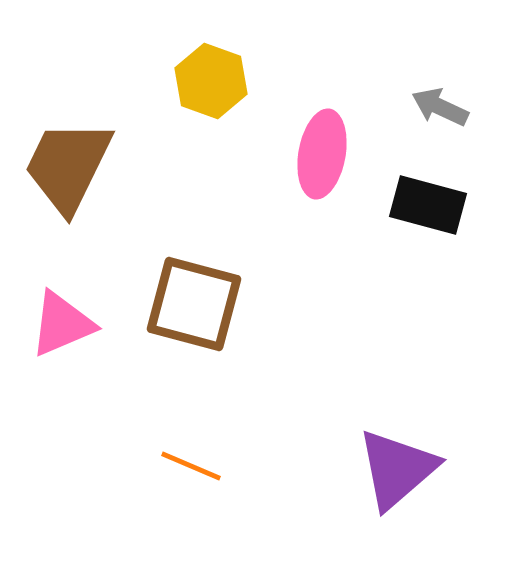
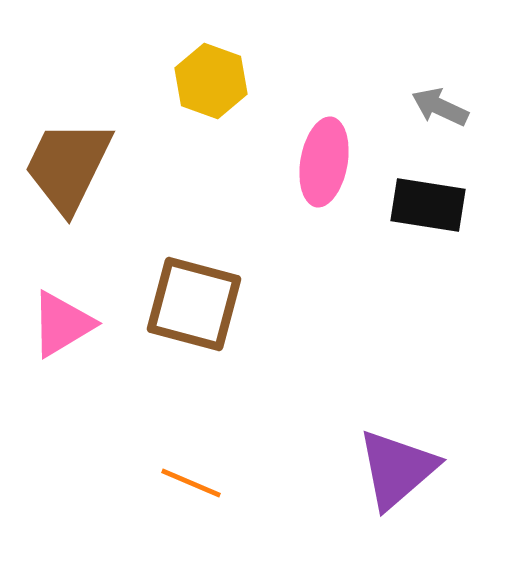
pink ellipse: moved 2 px right, 8 px down
black rectangle: rotated 6 degrees counterclockwise
pink triangle: rotated 8 degrees counterclockwise
orange line: moved 17 px down
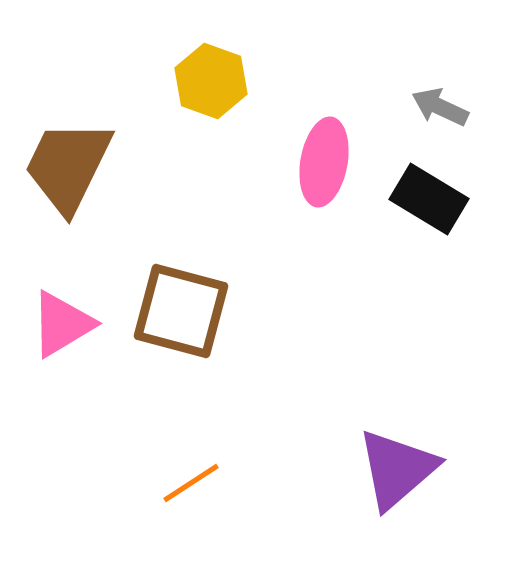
black rectangle: moved 1 px right, 6 px up; rotated 22 degrees clockwise
brown square: moved 13 px left, 7 px down
orange line: rotated 56 degrees counterclockwise
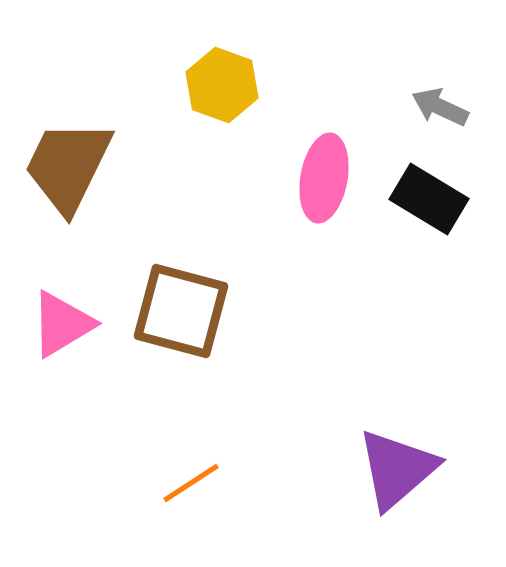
yellow hexagon: moved 11 px right, 4 px down
pink ellipse: moved 16 px down
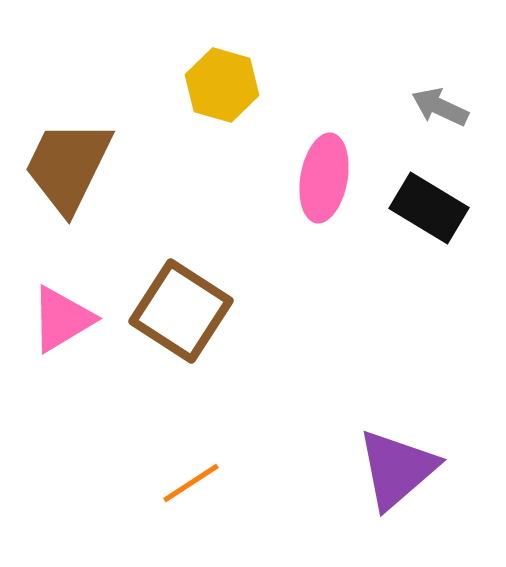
yellow hexagon: rotated 4 degrees counterclockwise
black rectangle: moved 9 px down
brown square: rotated 18 degrees clockwise
pink triangle: moved 5 px up
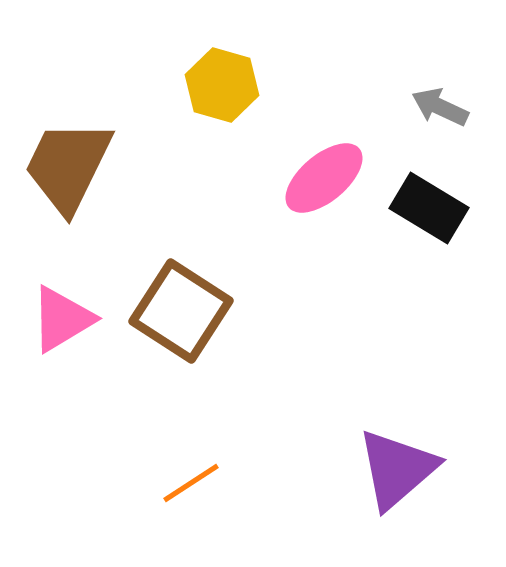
pink ellipse: rotated 40 degrees clockwise
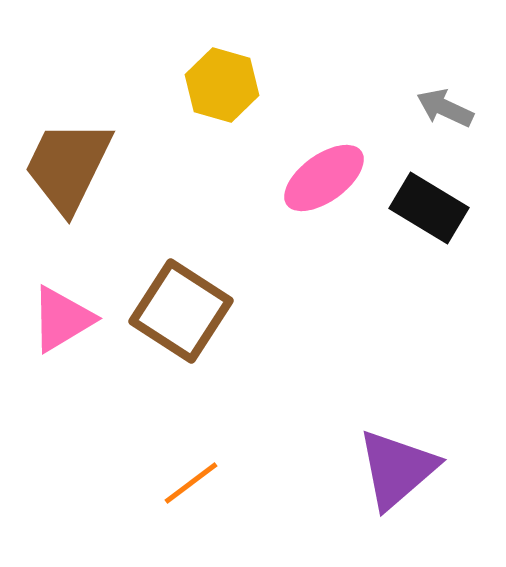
gray arrow: moved 5 px right, 1 px down
pink ellipse: rotated 4 degrees clockwise
orange line: rotated 4 degrees counterclockwise
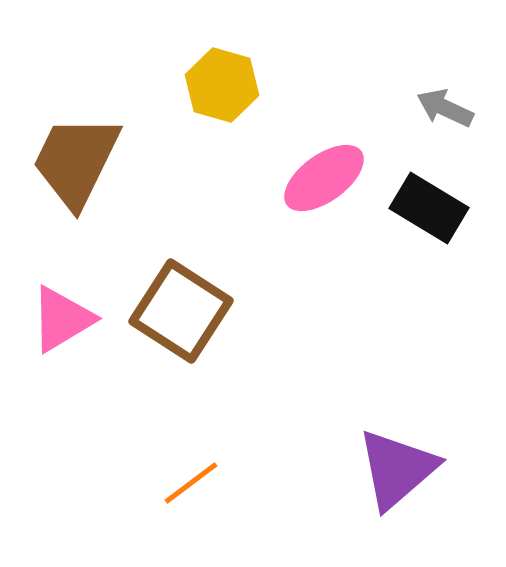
brown trapezoid: moved 8 px right, 5 px up
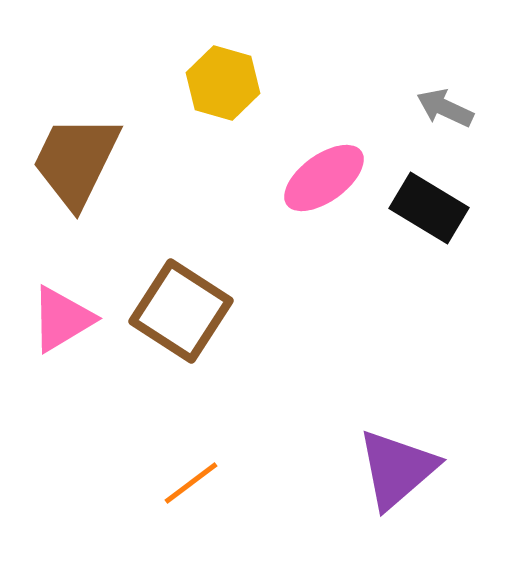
yellow hexagon: moved 1 px right, 2 px up
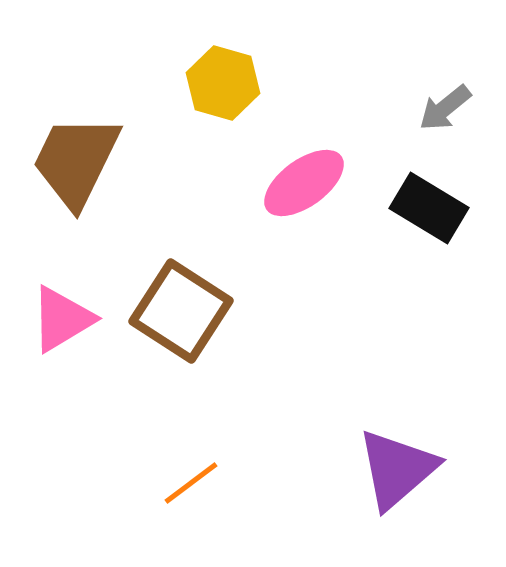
gray arrow: rotated 64 degrees counterclockwise
pink ellipse: moved 20 px left, 5 px down
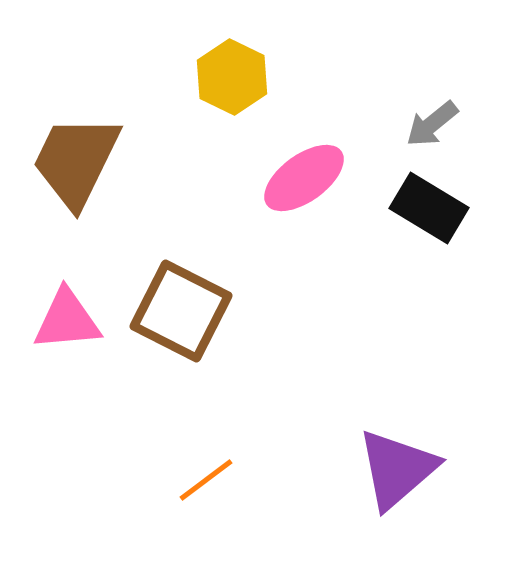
yellow hexagon: moved 9 px right, 6 px up; rotated 10 degrees clockwise
gray arrow: moved 13 px left, 16 px down
pink ellipse: moved 5 px up
brown square: rotated 6 degrees counterclockwise
pink triangle: moved 5 px right, 1 px down; rotated 26 degrees clockwise
orange line: moved 15 px right, 3 px up
